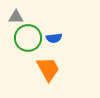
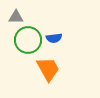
green circle: moved 2 px down
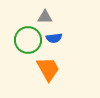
gray triangle: moved 29 px right
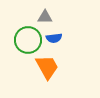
orange trapezoid: moved 1 px left, 2 px up
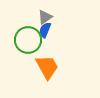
gray triangle: rotated 35 degrees counterclockwise
blue semicircle: moved 9 px left, 8 px up; rotated 119 degrees clockwise
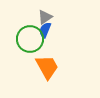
green circle: moved 2 px right, 1 px up
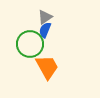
green circle: moved 5 px down
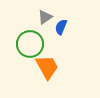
blue semicircle: moved 16 px right, 3 px up
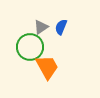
gray triangle: moved 4 px left, 10 px down
green circle: moved 3 px down
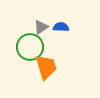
blue semicircle: rotated 70 degrees clockwise
orange trapezoid: moved 1 px left; rotated 12 degrees clockwise
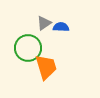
gray triangle: moved 3 px right, 4 px up
green circle: moved 2 px left, 1 px down
